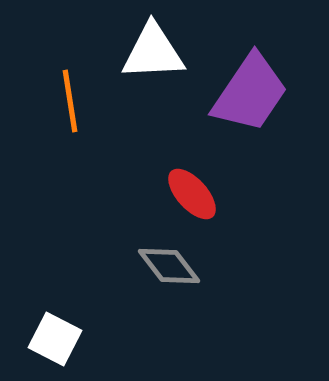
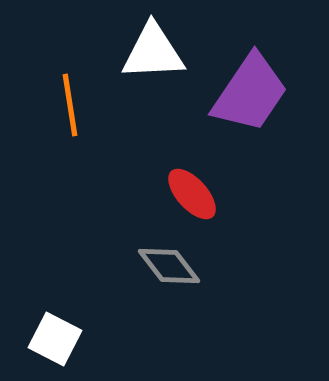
orange line: moved 4 px down
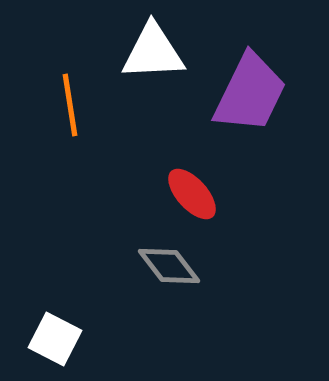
purple trapezoid: rotated 8 degrees counterclockwise
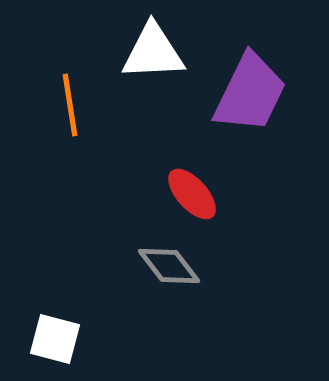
white square: rotated 12 degrees counterclockwise
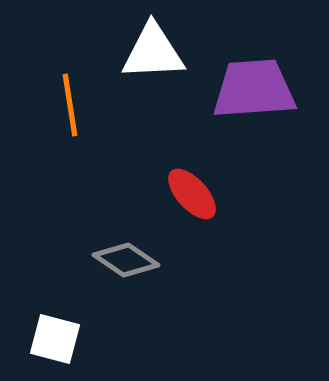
purple trapezoid: moved 4 px right, 4 px up; rotated 120 degrees counterclockwise
gray diamond: moved 43 px left, 6 px up; rotated 18 degrees counterclockwise
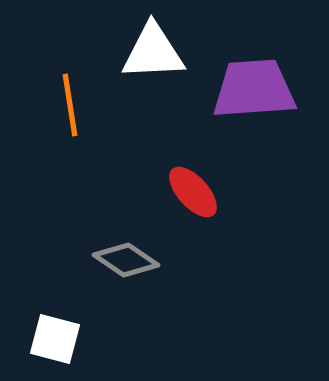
red ellipse: moved 1 px right, 2 px up
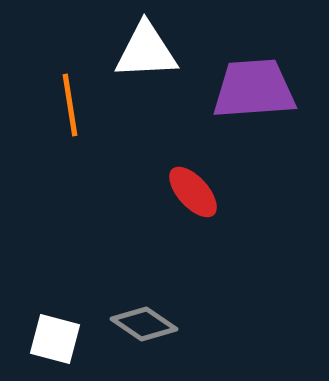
white triangle: moved 7 px left, 1 px up
gray diamond: moved 18 px right, 64 px down
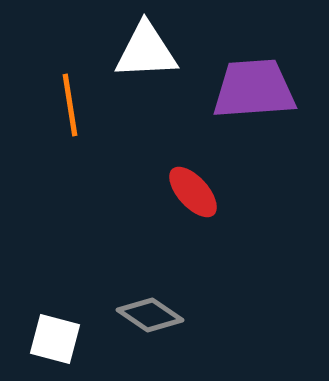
gray diamond: moved 6 px right, 9 px up
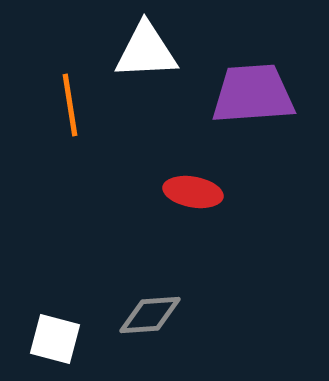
purple trapezoid: moved 1 px left, 5 px down
red ellipse: rotated 38 degrees counterclockwise
gray diamond: rotated 38 degrees counterclockwise
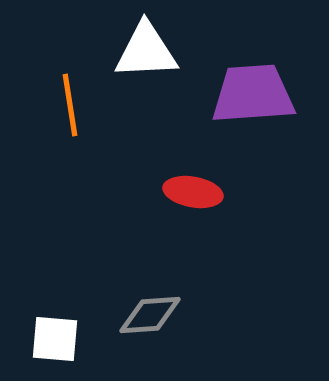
white square: rotated 10 degrees counterclockwise
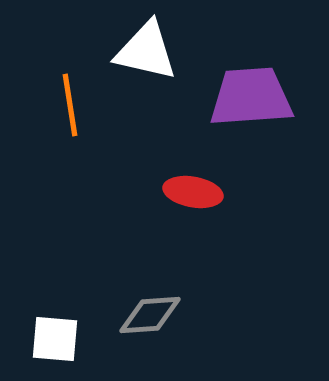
white triangle: rotated 16 degrees clockwise
purple trapezoid: moved 2 px left, 3 px down
